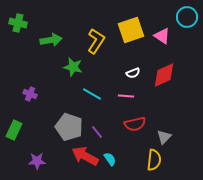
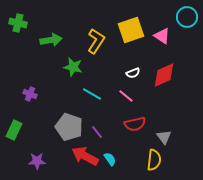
pink line: rotated 35 degrees clockwise
gray triangle: rotated 21 degrees counterclockwise
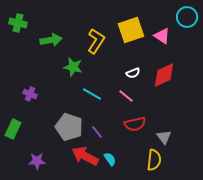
green rectangle: moved 1 px left, 1 px up
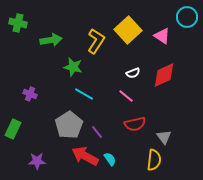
yellow square: moved 3 px left; rotated 24 degrees counterclockwise
cyan line: moved 8 px left
gray pentagon: moved 2 px up; rotated 20 degrees clockwise
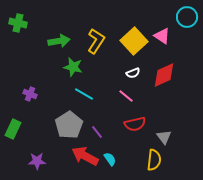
yellow square: moved 6 px right, 11 px down
green arrow: moved 8 px right, 1 px down
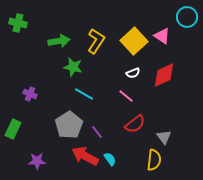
red semicircle: rotated 25 degrees counterclockwise
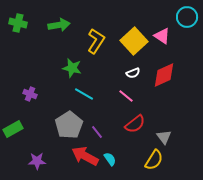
green arrow: moved 16 px up
green star: moved 1 px left, 1 px down
green rectangle: rotated 36 degrees clockwise
yellow semicircle: rotated 25 degrees clockwise
